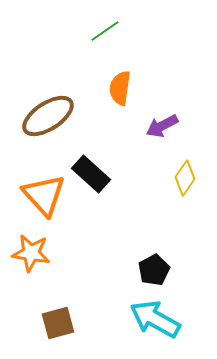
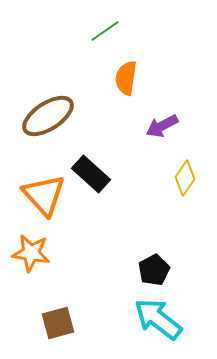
orange semicircle: moved 6 px right, 10 px up
cyan arrow: moved 3 px right; rotated 9 degrees clockwise
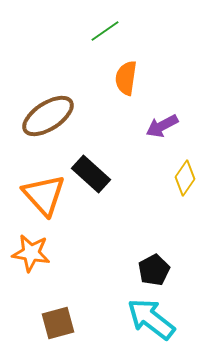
cyan arrow: moved 7 px left
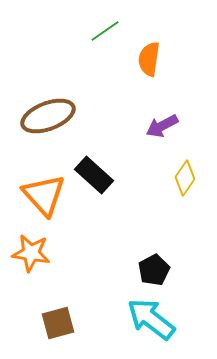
orange semicircle: moved 23 px right, 19 px up
brown ellipse: rotated 12 degrees clockwise
black rectangle: moved 3 px right, 1 px down
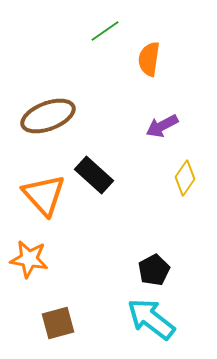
orange star: moved 2 px left, 6 px down
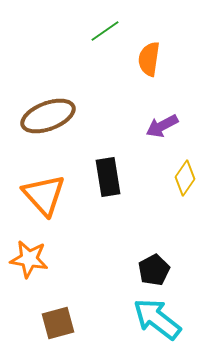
black rectangle: moved 14 px right, 2 px down; rotated 39 degrees clockwise
cyan arrow: moved 6 px right
